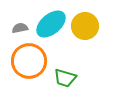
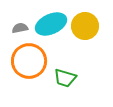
cyan ellipse: rotated 16 degrees clockwise
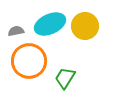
cyan ellipse: moved 1 px left
gray semicircle: moved 4 px left, 3 px down
green trapezoid: rotated 105 degrees clockwise
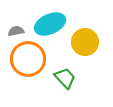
yellow circle: moved 16 px down
orange circle: moved 1 px left, 2 px up
green trapezoid: rotated 105 degrees clockwise
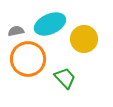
yellow circle: moved 1 px left, 3 px up
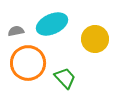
cyan ellipse: moved 2 px right
yellow circle: moved 11 px right
orange circle: moved 4 px down
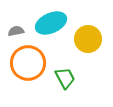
cyan ellipse: moved 1 px left, 1 px up
yellow circle: moved 7 px left
green trapezoid: rotated 15 degrees clockwise
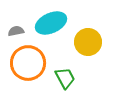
yellow circle: moved 3 px down
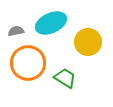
green trapezoid: rotated 30 degrees counterclockwise
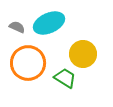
cyan ellipse: moved 2 px left
gray semicircle: moved 1 px right, 4 px up; rotated 35 degrees clockwise
yellow circle: moved 5 px left, 12 px down
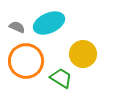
orange circle: moved 2 px left, 2 px up
green trapezoid: moved 4 px left
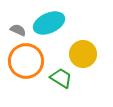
gray semicircle: moved 1 px right, 3 px down
